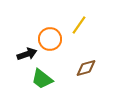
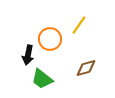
black arrow: moved 1 px right, 1 px down; rotated 120 degrees clockwise
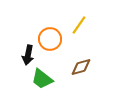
brown diamond: moved 5 px left, 1 px up
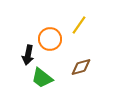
green trapezoid: moved 1 px up
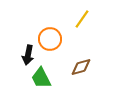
yellow line: moved 3 px right, 6 px up
green trapezoid: moved 1 px left; rotated 25 degrees clockwise
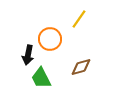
yellow line: moved 3 px left
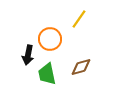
green trapezoid: moved 6 px right, 4 px up; rotated 15 degrees clockwise
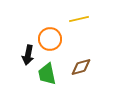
yellow line: rotated 42 degrees clockwise
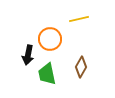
brown diamond: rotated 45 degrees counterclockwise
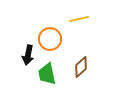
brown diamond: rotated 20 degrees clockwise
